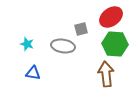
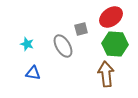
gray ellipse: rotated 50 degrees clockwise
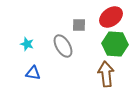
gray square: moved 2 px left, 4 px up; rotated 16 degrees clockwise
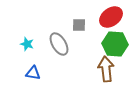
gray ellipse: moved 4 px left, 2 px up
brown arrow: moved 5 px up
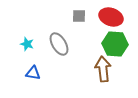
red ellipse: rotated 55 degrees clockwise
gray square: moved 9 px up
brown arrow: moved 3 px left
